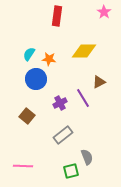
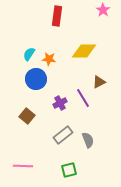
pink star: moved 1 px left, 2 px up
gray semicircle: moved 1 px right, 17 px up
green square: moved 2 px left, 1 px up
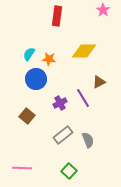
pink line: moved 1 px left, 2 px down
green square: moved 1 px down; rotated 35 degrees counterclockwise
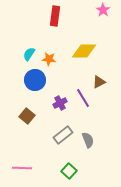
red rectangle: moved 2 px left
blue circle: moved 1 px left, 1 px down
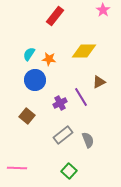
red rectangle: rotated 30 degrees clockwise
purple line: moved 2 px left, 1 px up
pink line: moved 5 px left
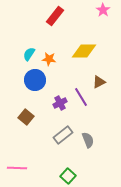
brown square: moved 1 px left, 1 px down
green square: moved 1 px left, 5 px down
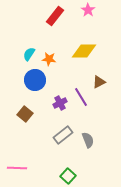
pink star: moved 15 px left
brown square: moved 1 px left, 3 px up
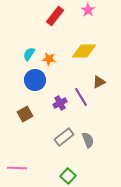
brown square: rotated 21 degrees clockwise
gray rectangle: moved 1 px right, 2 px down
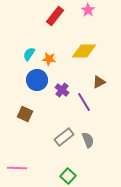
blue circle: moved 2 px right
purple line: moved 3 px right, 5 px down
purple cross: moved 2 px right, 13 px up; rotated 24 degrees counterclockwise
brown square: rotated 35 degrees counterclockwise
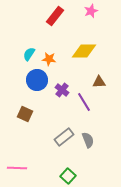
pink star: moved 3 px right, 1 px down; rotated 16 degrees clockwise
brown triangle: rotated 24 degrees clockwise
